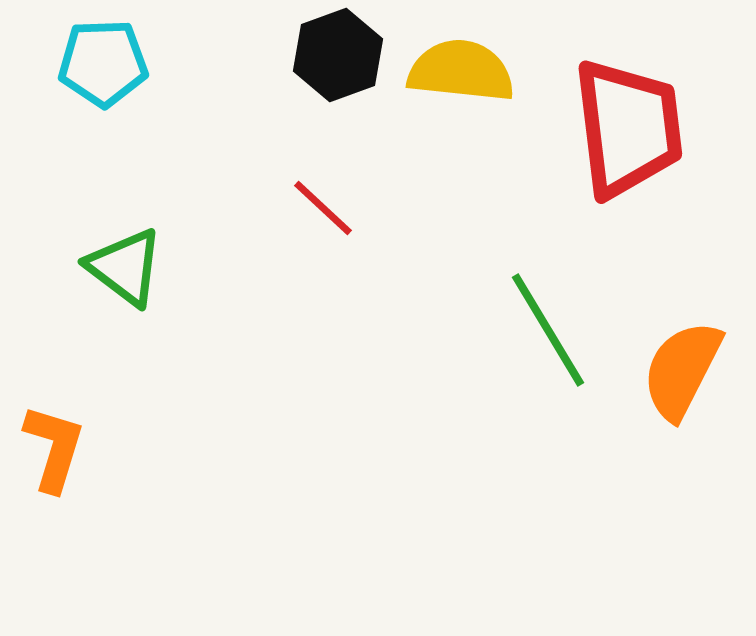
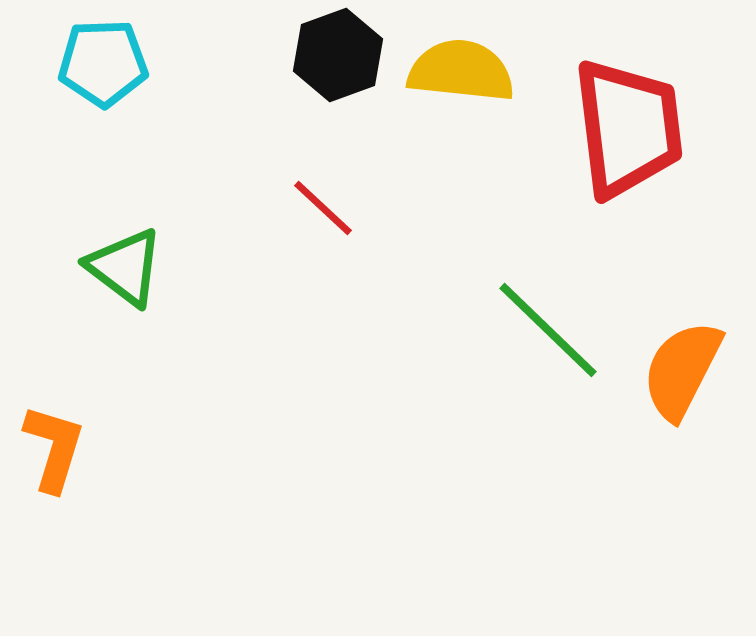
green line: rotated 15 degrees counterclockwise
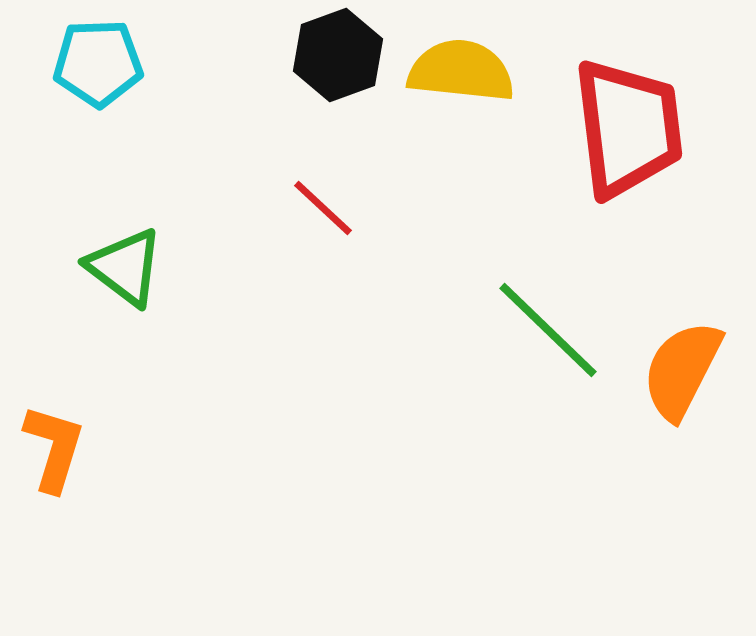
cyan pentagon: moved 5 px left
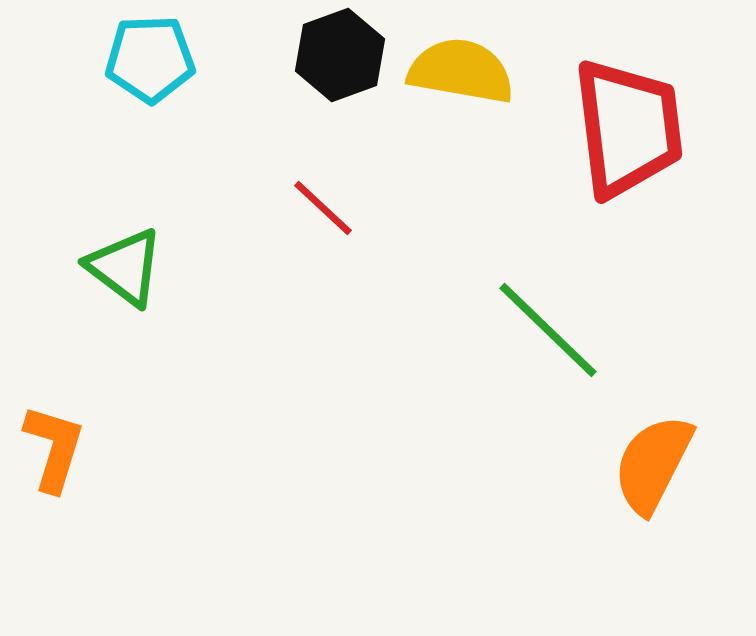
black hexagon: moved 2 px right
cyan pentagon: moved 52 px right, 4 px up
yellow semicircle: rotated 4 degrees clockwise
orange semicircle: moved 29 px left, 94 px down
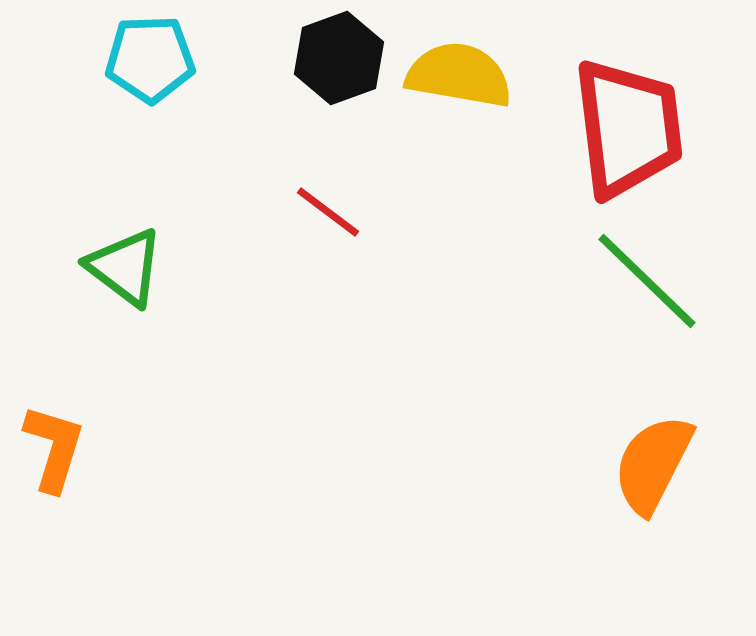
black hexagon: moved 1 px left, 3 px down
yellow semicircle: moved 2 px left, 4 px down
red line: moved 5 px right, 4 px down; rotated 6 degrees counterclockwise
green line: moved 99 px right, 49 px up
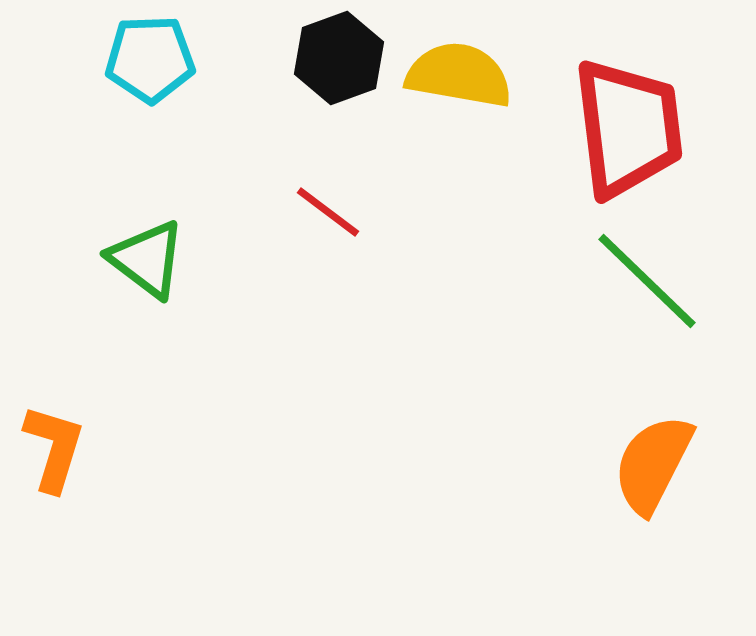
green triangle: moved 22 px right, 8 px up
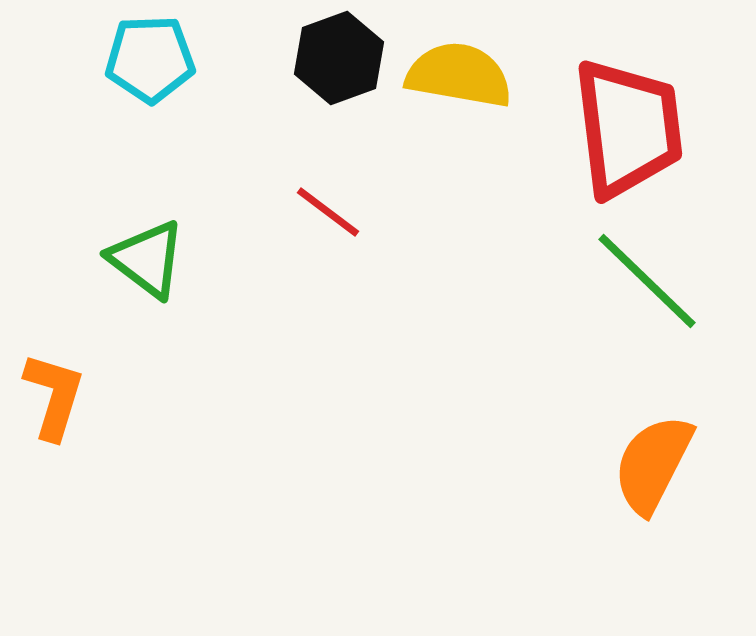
orange L-shape: moved 52 px up
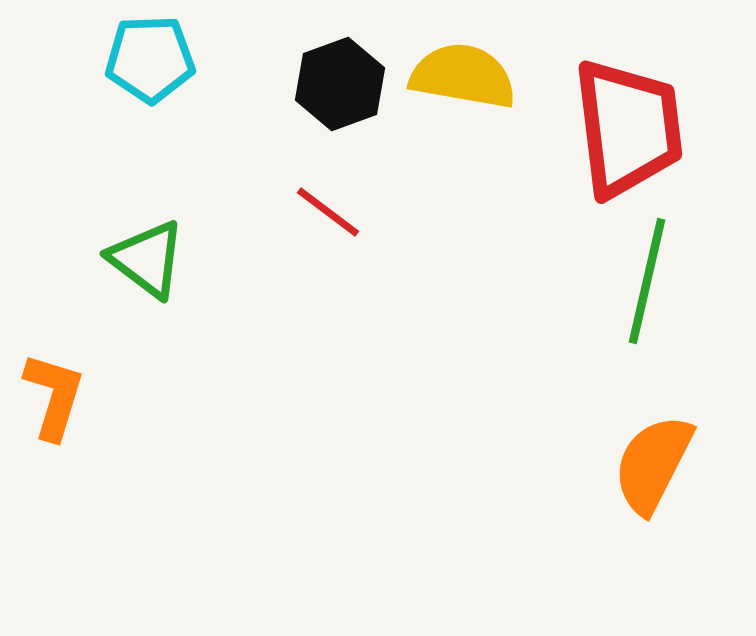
black hexagon: moved 1 px right, 26 px down
yellow semicircle: moved 4 px right, 1 px down
green line: rotated 59 degrees clockwise
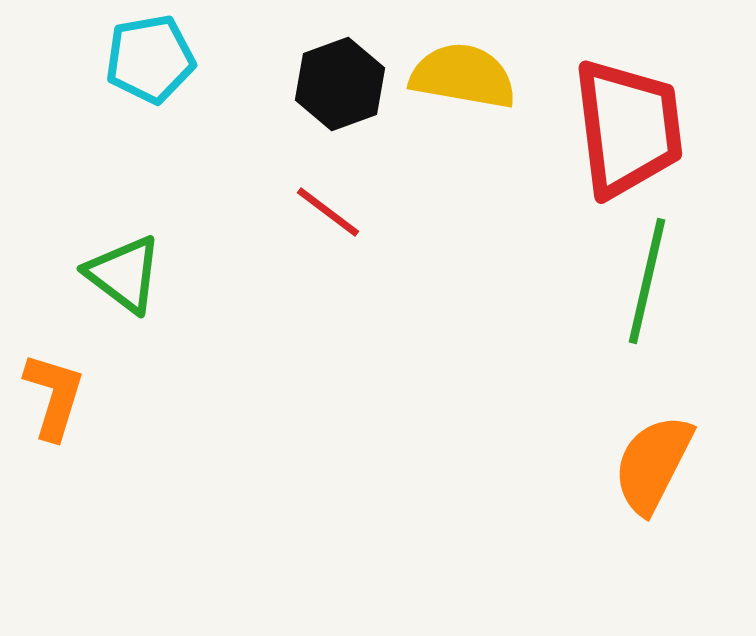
cyan pentagon: rotated 8 degrees counterclockwise
green triangle: moved 23 px left, 15 px down
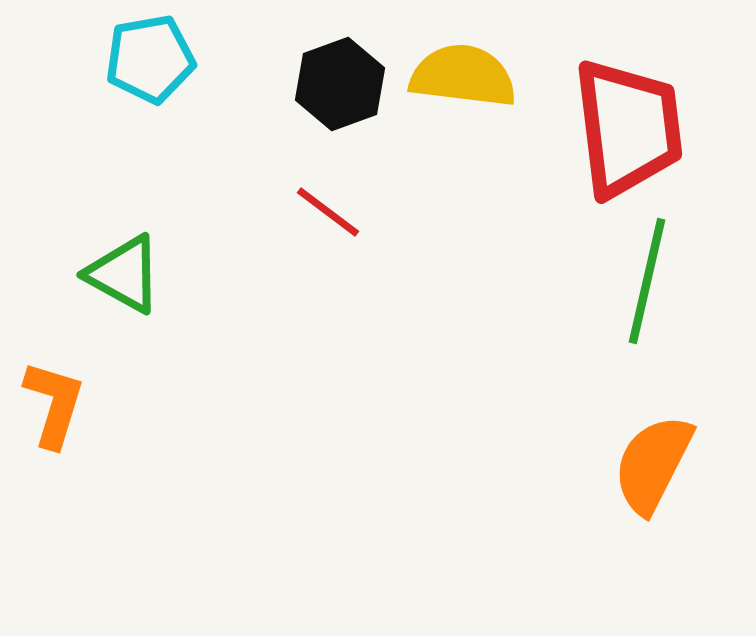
yellow semicircle: rotated 3 degrees counterclockwise
green triangle: rotated 8 degrees counterclockwise
orange L-shape: moved 8 px down
